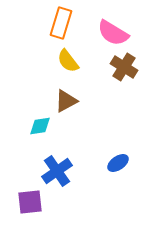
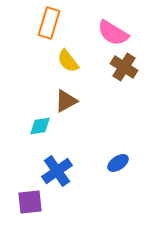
orange rectangle: moved 12 px left
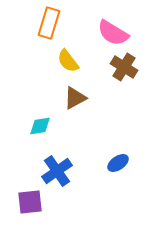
brown triangle: moved 9 px right, 3 px up
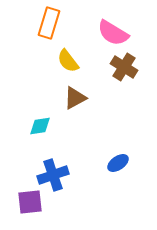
blue cross: moved 4 px left, 4 px down; rotated 16 degrees clockwise
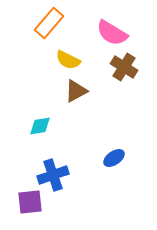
orange rectangle: rotated 24 degrees clockwise
pink semicircle: moved 1 px left
yellow semicircle: moved 1 px up; rotated 25 degrees counterclockwise
brown triangle: moved 1 px right, 7 px up
blue ellipse: moved 4 px left, 5 px up
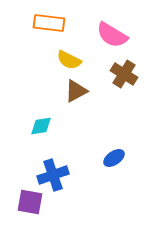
orange rectangle: rotated 56 degrees clockwise
pink semicircle: moved 2 px down
yellow semicircle: moved 1 px right
brown cross: moved 7 px down
cyan diamond: moved 1 px right
purple square: rotated 16 degrees clockwise
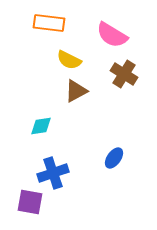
blue ellipse: rotated 20 degrees counterclockwise
blue cross: moved 2 px up
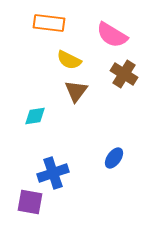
brown triangle: rotated 25 degrees counterclockwise
cyan diamond: moved 6 px left, 10 px up
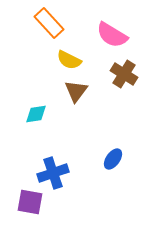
orange rectangle: rotated 40 degrees clockwise
cyan diamond: moved 1 px right, 2 px up
blue ellipse: moved 1 px left, 1 px down
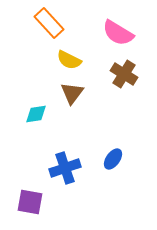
pink semicircle: moved 6 px right, 2 px up
brown triangle: moved 4 px left, 2 px down
blue cross: moved 12 px right, 5 px up
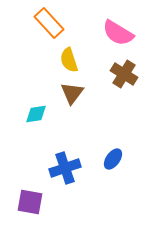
yellow semicircle: rotated 45 degrees clockwise
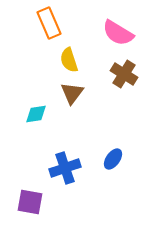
orange rectangle: rotated 20 degrees clockwise
